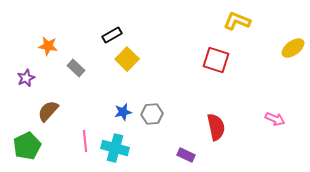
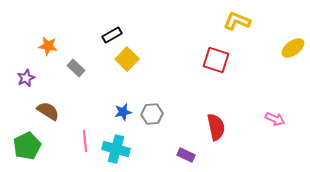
brown semicircle: rotated 80 degrees clockwise
cyan cross: moved 1 px right, 1 px down
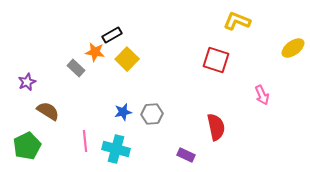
orange star: moved 47 px right, 6 px down
purple star: moved 1 px right, 4 px down
pink arrow: moved 13 px left, 24 px up; rotated 42 degrees clockwise
